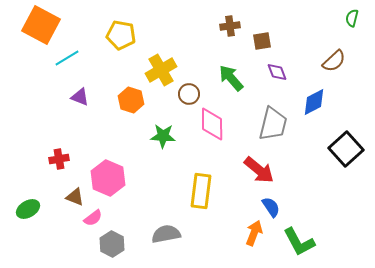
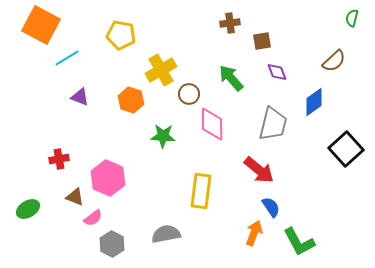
brown cross: moved 3 px up
blue diamond: rotated 8 degrees counterclockwise
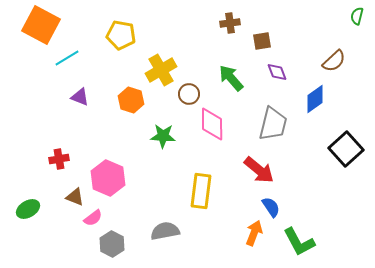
green semicircle: moved 5 px right, 2 px up
blue diamond: moved 1 px right, 3 px up
gray semicircle: moved 1 px left, 3 px up
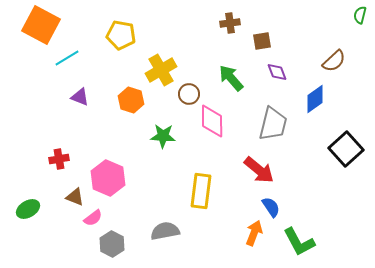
green semicircle: moved 3 px right, 1 px up
pink diamond: moved 3 px up
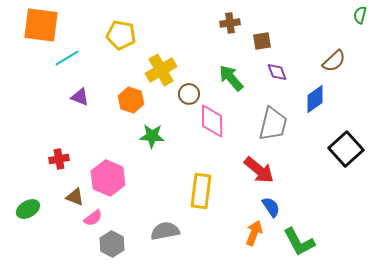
orange square: rotated 21 degrees counterclockwise
green star: moved 11 px left
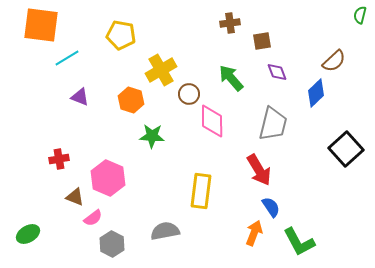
blue diamond: moved 1 px right, 6 px up; rotated 8 degrees counterclockwise
red arrow: rotated 20 degrees clockwise
green ellipse: moved 25 px down
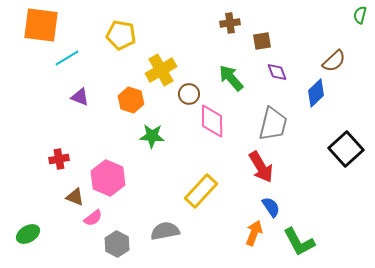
red arrow: moved 2 px right, 3 px up
yellow rectangle: rotated 36 degrees clockwise
gray hexagon: moved 5 px right
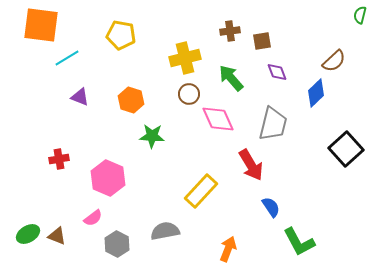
brown cross: moved 8 px down
yellow cross: moved 24 px right, 12 px up; rotated 16 degrees clockwise
pink diamond: moved 6 px right, 2 px up; rotated 24 degrees counterclockwise
red arrow: moved 10 px left, 2 px up
brown triangle: moved 18 px left, 39 px down
orange arrow: moved 26 px left, 16 px down
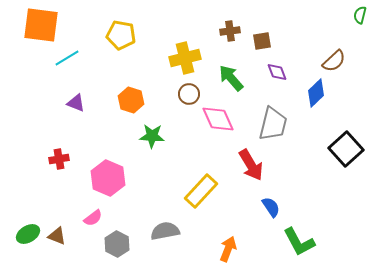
purple triangle: moved 4 px left, 6 px down
